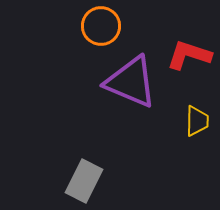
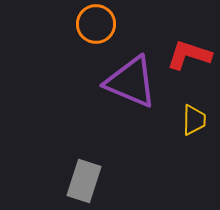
orange circle: moved 5 px left, 2 px up
yellow trapezoid: moved 3 px left, 1 px up
gray rectangle: rotated 9 degrees counterclockwise
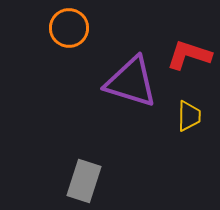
orange circle: moved 27 px left, 4 px down
purple triangle: rotated 6 degrees counterclockwise
yellow trapezoid: moved 5 px left, 4 px up
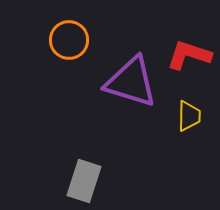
orange circle: moved 12 px down
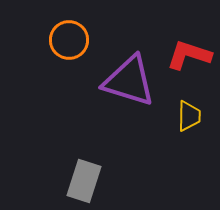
purple triangle: moved 2 px left, 1 px up
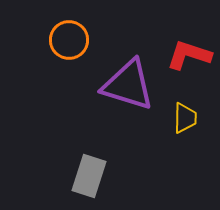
purple triangle: moved 1 px left, 4 px down
yellow trapezoid: moved 4 px left, 2 px down
gray rectangle: moved 5 px right, 5 px up
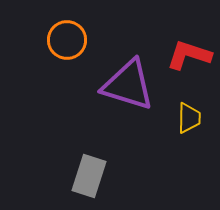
orange circle: moved 2 px left
yellow trapezoid: moved 4 px right
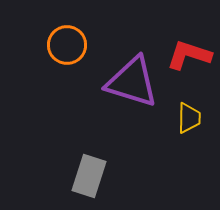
orange circle: moved 5 px down
purple triangle: moved 4 px right, 3 px up
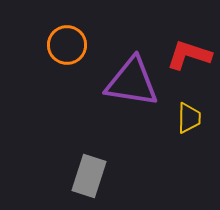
purple triangle: rotated 8 degrees counterclockwise
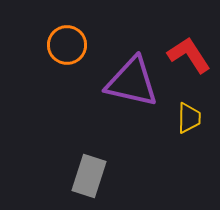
red L-shape: rotated 39 degrees clockwise
purple triangle: rotated 4 degrees clockwise
